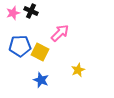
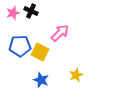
yellow star: moved 2 px left, 5 px down
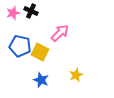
blue pentagon: rotated 15 degrees clockwise
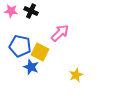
pink star: moved 2 px left, 2 px up; rotated 24 degrees clockwise
blue star: moved 10 px left, 13 px up
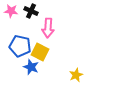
pink arrow: moved 12 px left, 5 px up; rotated 138 degrees clockwise
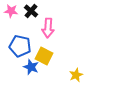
black cross: rotated 16 degrees clockwise
yellow square: moved 4 px right, 4 px down
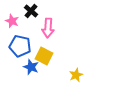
pink star: moved 1 px right, 10 px down; rotated 16 degrees clockwise
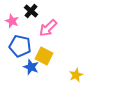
pink arrow: rotated 42 degrees clockwise
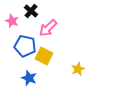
blue pentagon: moved 5 px right
blue star: moved 2 px left, 11 px down
yellow star: moved 2 px right, 6 px up
